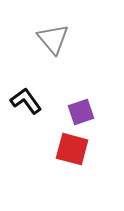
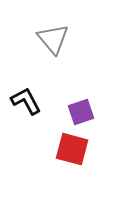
black L-shape: rotated 8 degrees clockwise
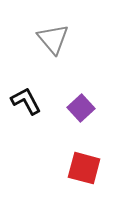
purple square: moved 4 px up; rotated 24 degrees counterclockwise
red square: moved 12 px right, 19 px down
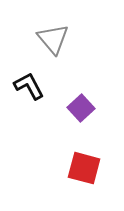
black L-shape: moved 3 px right, 15 px up
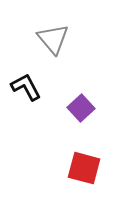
black L-shape: moved 3 px left, 1 px down
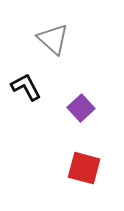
gray triangle: rotated 8 degrees counterclockwise
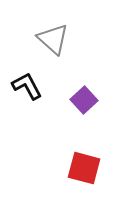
black L-shape: moved 1 px right, 1 px up
purple square: moved 3 px right, 8 px up
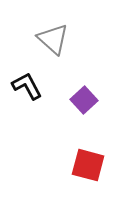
red square: moved 4 px right, 3 px up
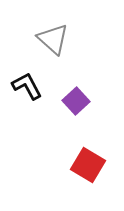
purple square: moved 8 px left, 1 px down
red square: rotated 16 degrees clockwise
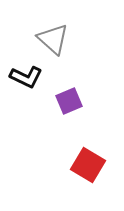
black L-shape: moved 1 px left, 9 px up; rotated 144 degrees clockwise
purple square: moved 7 px left; rotated 20 degrees clockwise
